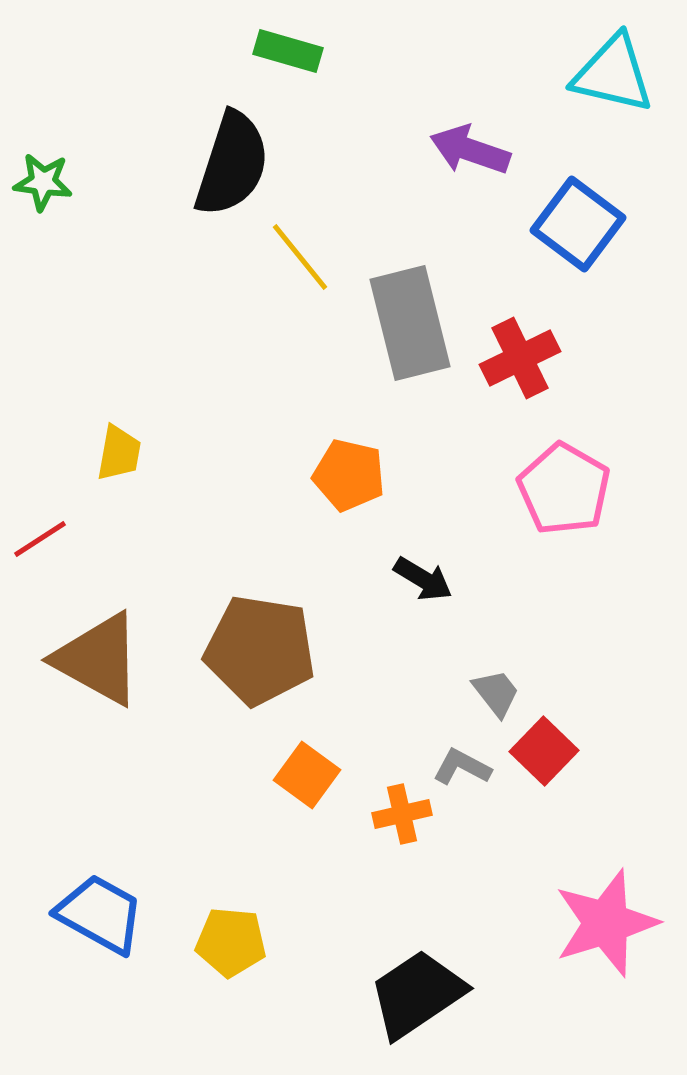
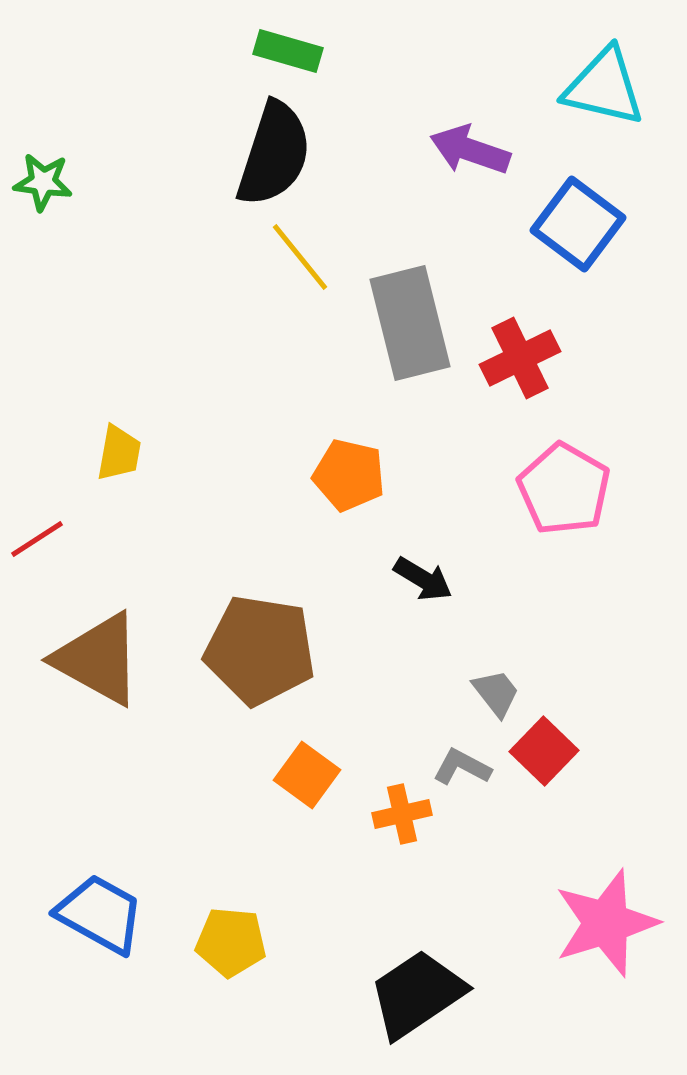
cyan triangle: moved 9 px left, 13 px down
black semicircle: moved 42 px right, 10 px up
red line: moved 3 px left
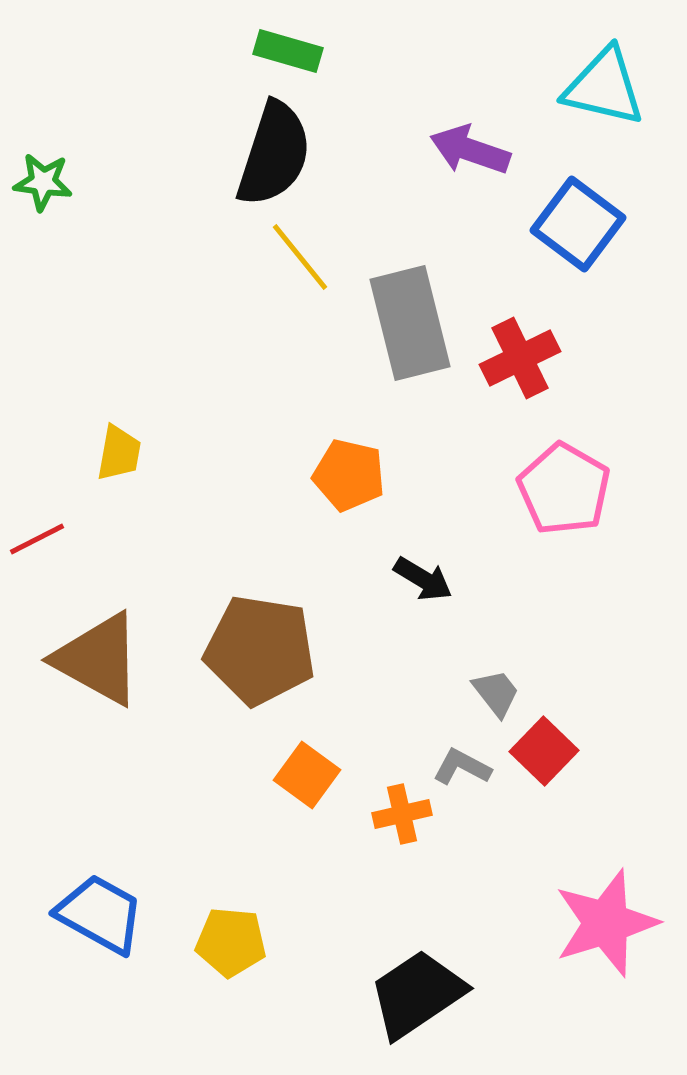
red line: rotated 6 degrees clockwise
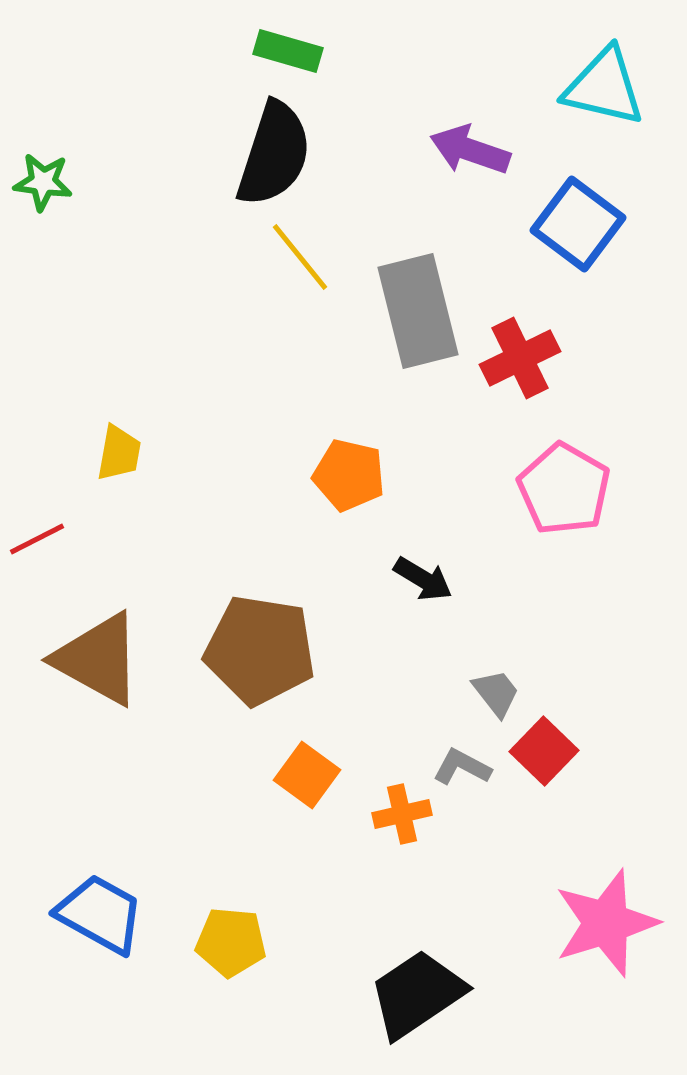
gray rectangle: moved 8 px right, 12 px up
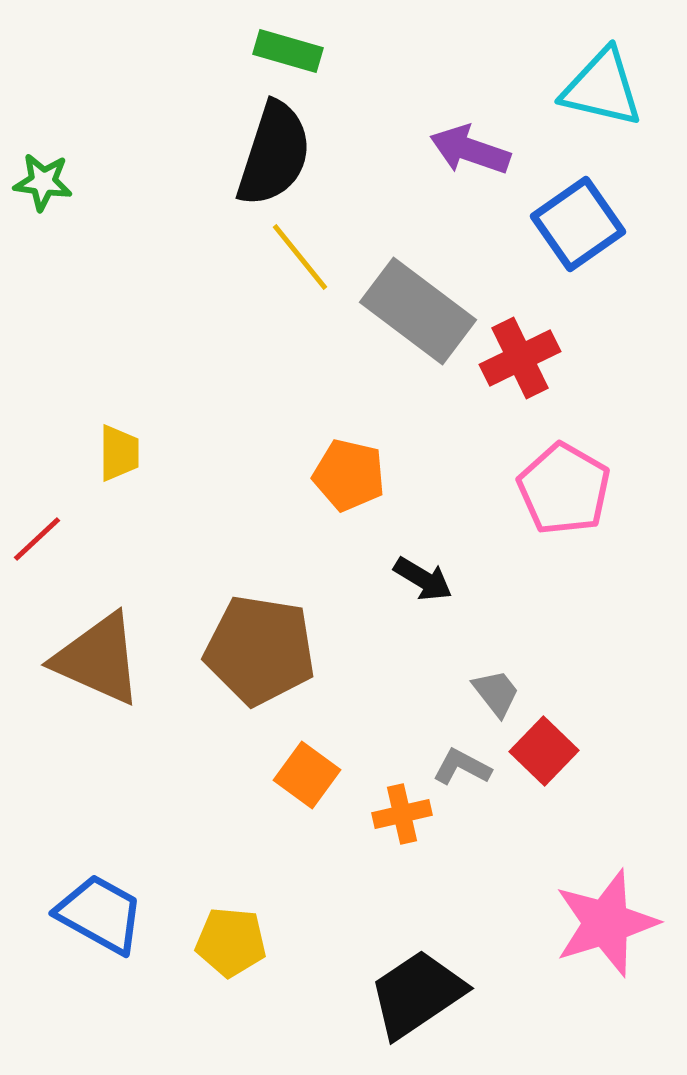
cyan triangle: moved 2 px left, 1 px down
blue square: rotated 18 degrees clockwise
gray rectangle: rotated 39 degrees counterclockwise
yellow trapezoid: rotated 10 degrees counterclockwise
red line: rotated 16 degrees counterclockwise
brown triangle: rotated 5 degrees counterclockwise
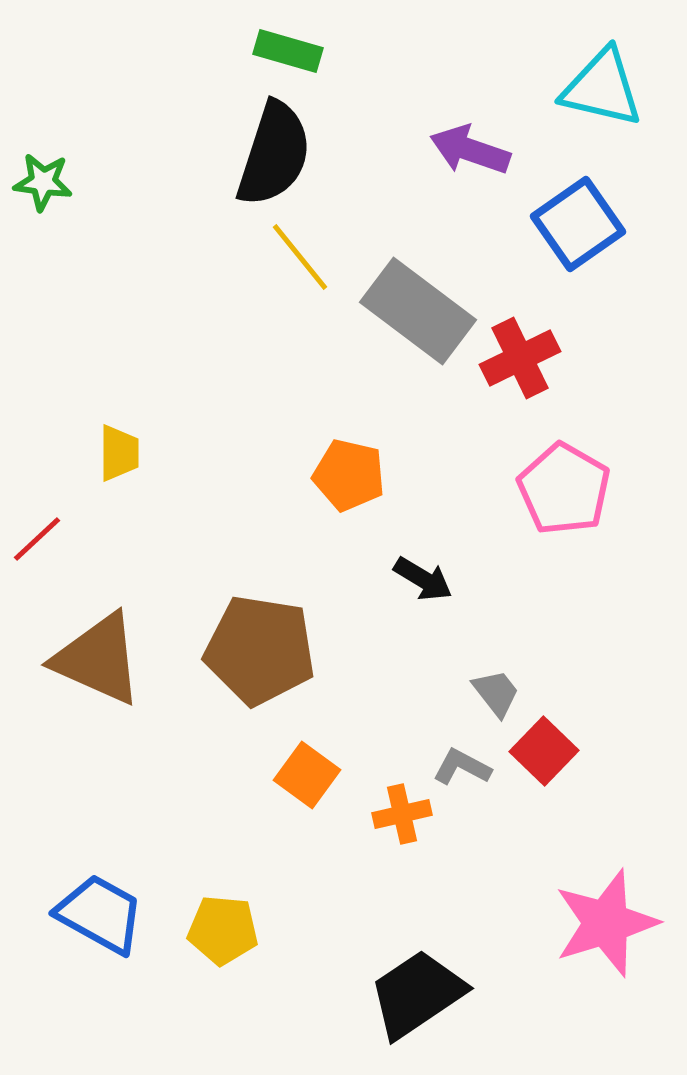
yellow pentagon: moved 8 px left, 12 px up
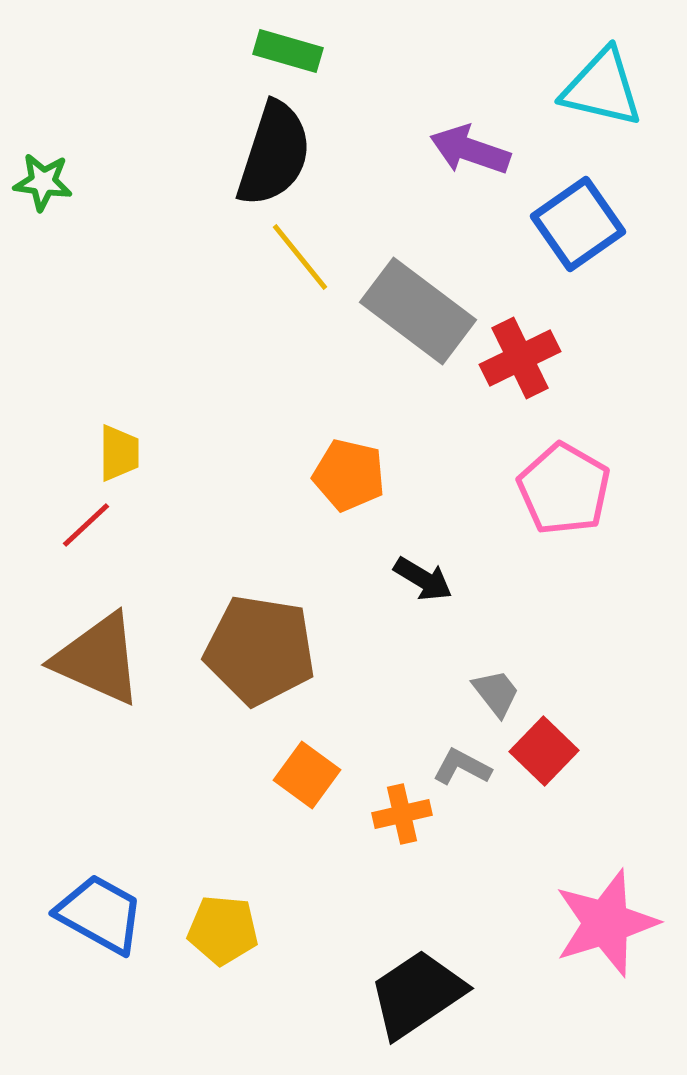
red line: moved 49 px right, 14 px up
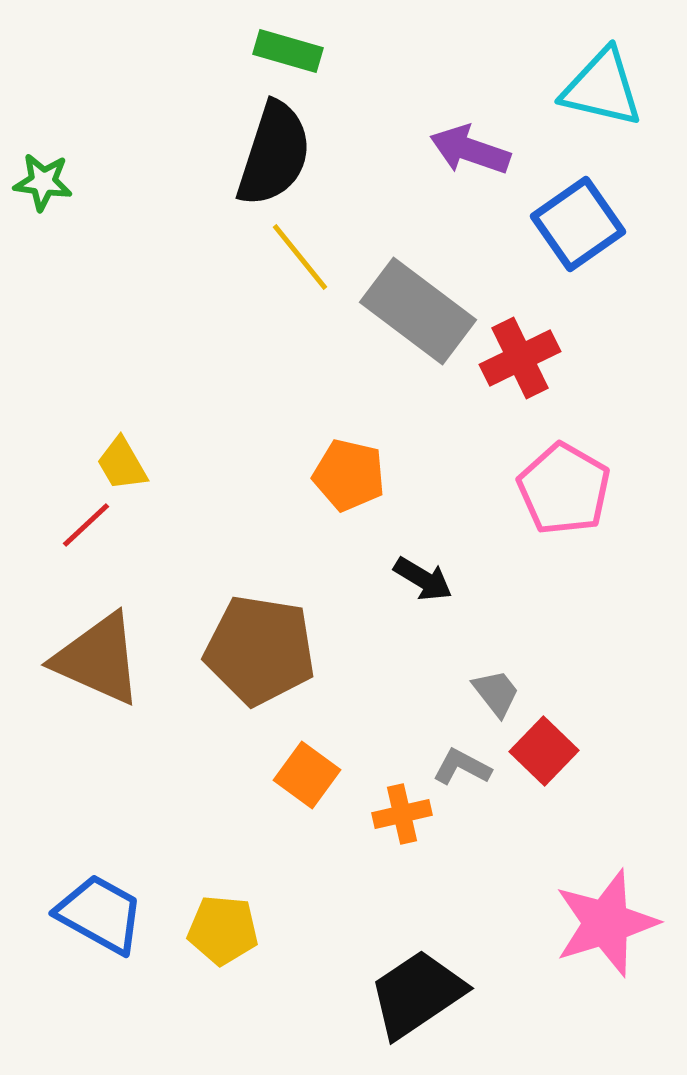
yellow trapezoid: moved 3 px right, 11 px down; rotated 150 degrees clockwise
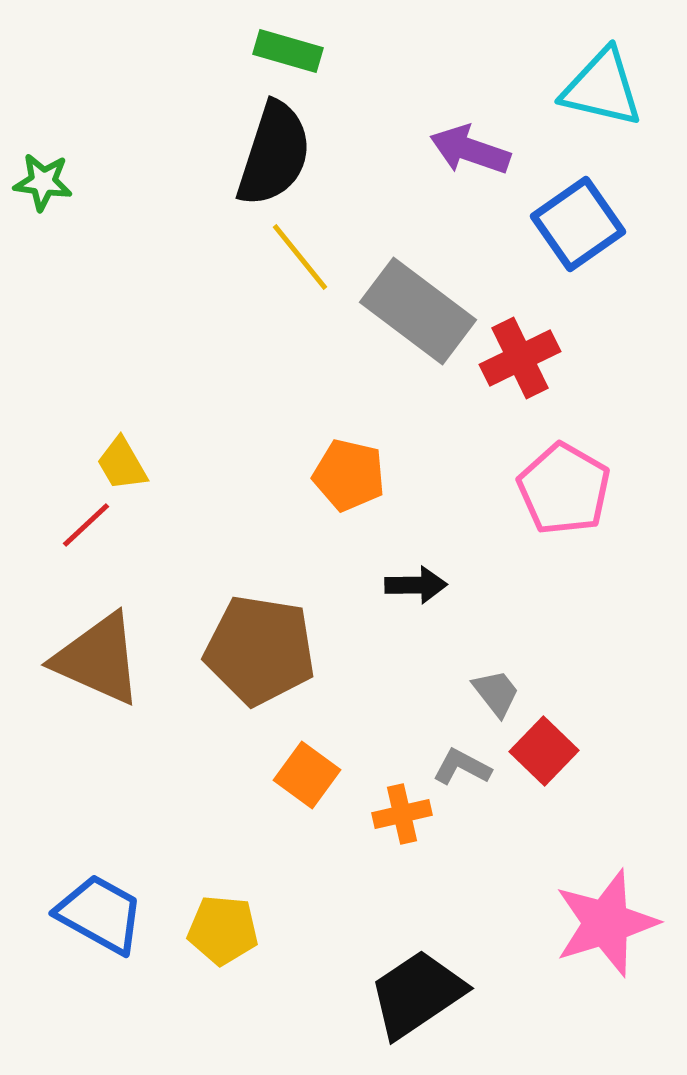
black arrow: moved 7 px left, 6 px down; rotated 32 degrees counterclockwise
